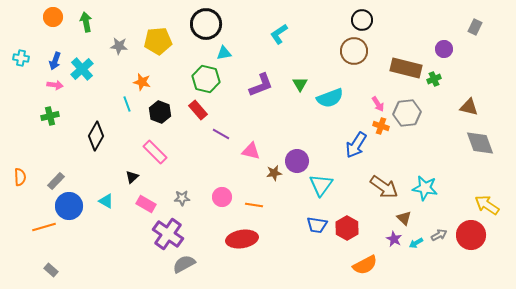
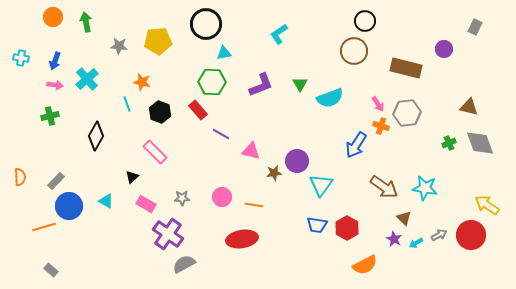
black circle at (362, 20): moved 3 px right, 1 px down
cyan cross at (82, 69): moved 5 px right, 10 px down
green hexagon at (206, 79): moved 6 px right, 3 px down; rotated 12 degrees counterclockwise
green cross at (434, 79): moved 15 px right, 64 px down
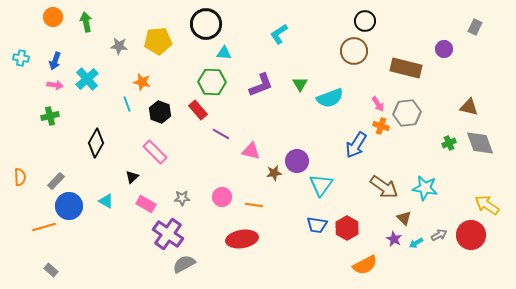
cyan triangle at (224, 53): rotated 14 degrees clockwise
black diamond at (96, 136): moved 7 px down
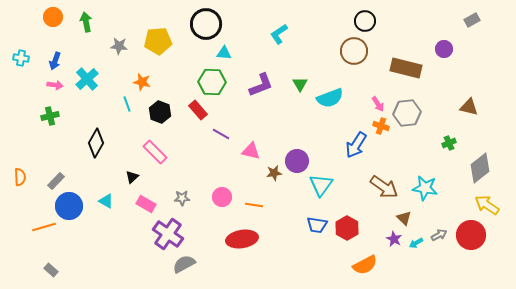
gray rectangle at (475, 27): moved 3 px left, 7 px up; rotated 35 degrees clockwise
gray diamond at (480, 143): moved 25 px down; rotated 72 degrees clockwise
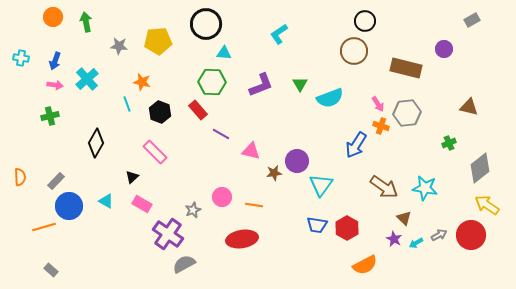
gray star at (182, 198): moved 11 px right, 12 px down; rotated 21 degrees counterclockwise
pink rectangle at (146, 204): moved 4 px left
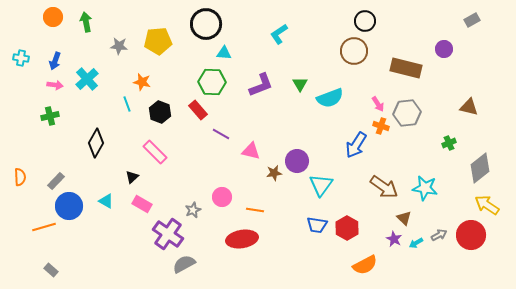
orange line at (254, 205): moved 1 px right, 5 px down
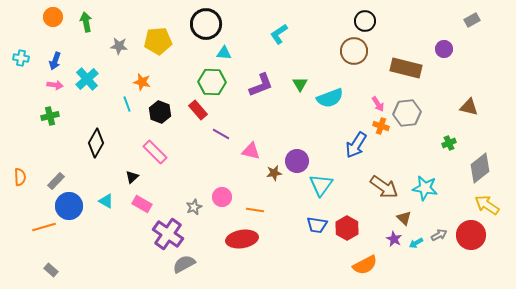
gray star at (193, 210): moved 1 px right, 3 px up
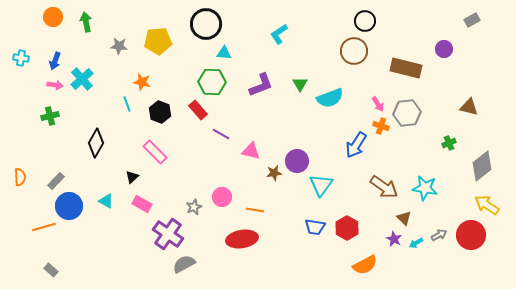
cyan cross at (87, 79): moved 5 px left
gray diamond at (480, 168): moved 2 px right, 2 px up
blue trapezoid at (317, 225): moved 2 px left, 2 px down
